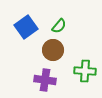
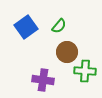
brown circle: moved 14 px right, 2 px down
purple cross: moved 2 px left
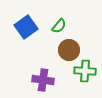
brown circle: moved 2 px right, 2 px up
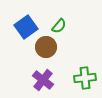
brown circle: moved 23 px left, 3 px up
green cross: moved 7 px down; rotated 10 degrees counterclockwise
purple cross: rotated 30 degrees clockwise
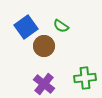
green semicircle: moved 2 px right; rotated 84 degrees clockwise
brown circle: moved 2 px left, 1 px up
purple cross: moved 1 px right, 4 px down
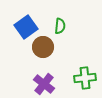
green semicircle: moved 1 px left; rotated 119 degrees counterclockwise
brown circle: moved 1 px left, 1 px down
